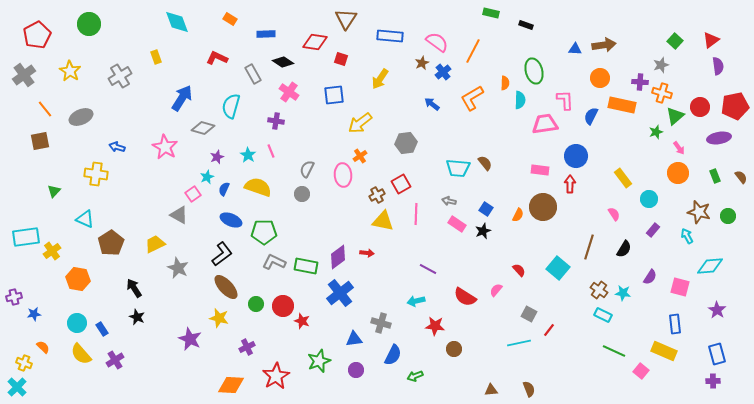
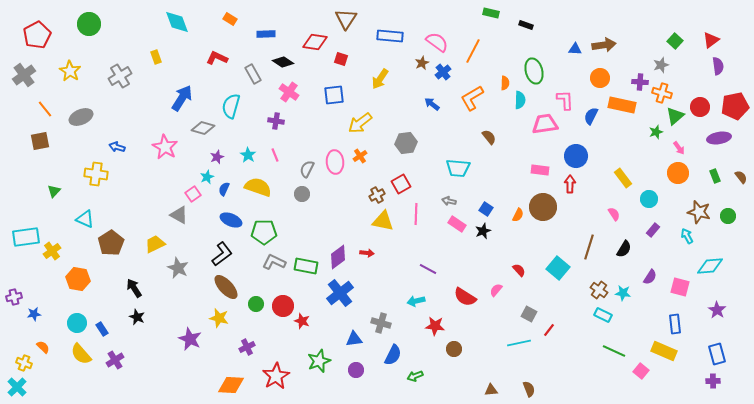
pink line at (271, 151): moved 4 px right, 4 px down
brown semicircle at (485, 163): moved 4 px right, 26 px up
pink ellipse at (343, 175): moved 8 px left, 13 px up
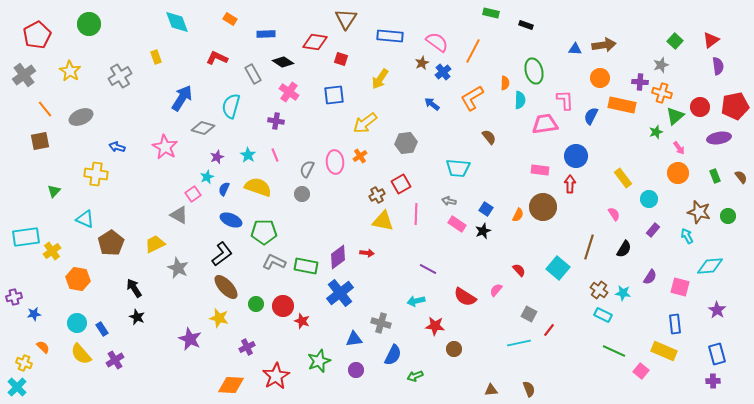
yellow arrow at (360, 123): moved 5 px right
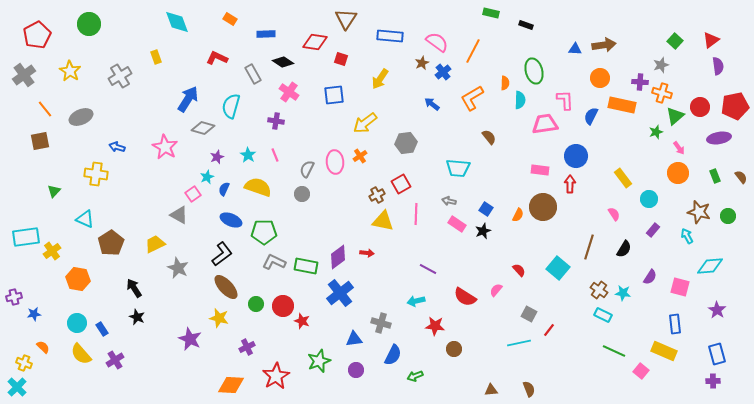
blue arrow at (182, 98): moved 6 px right, 1 px down
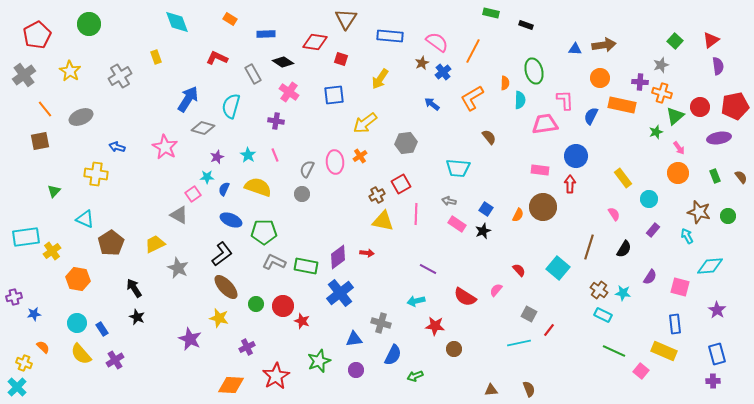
cyan star at (207, 177): rotated 24 degrees clockwise
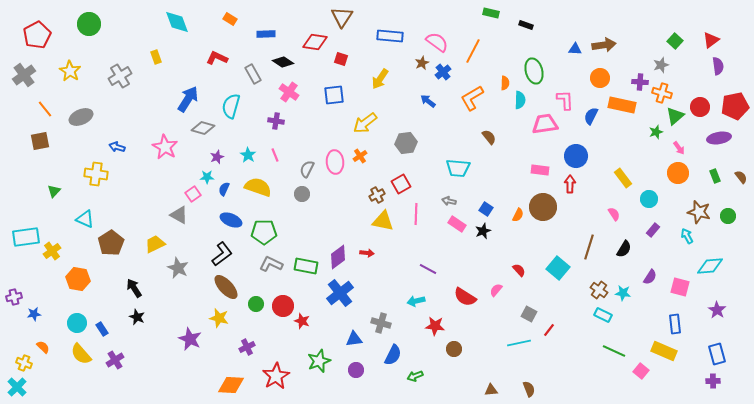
brown triangle at (346, 19): moved 4 px left, 2 px up
blue arrow at (432, 104): moved 4 px left, 3 px up
gray L-shape at (274, 262): moved 3 px left, 2 px down
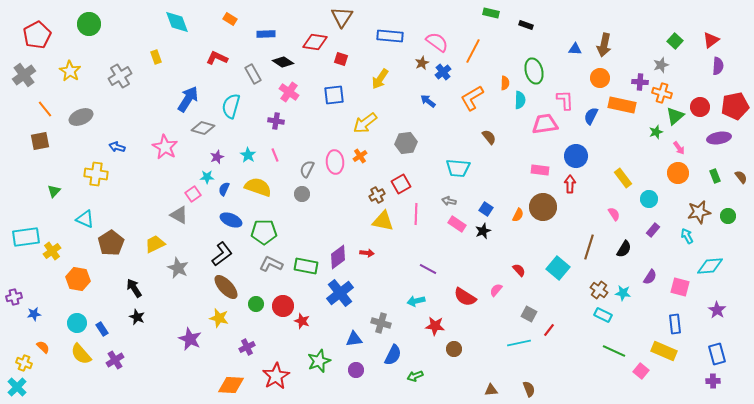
brown arrow at (604, 45): rotated 110 degrees clockwise
purple semicircle at (718, 66): rotated 12 degrees clockwise
brown star at (699, 212): rotated 25 degrees counterclockwise
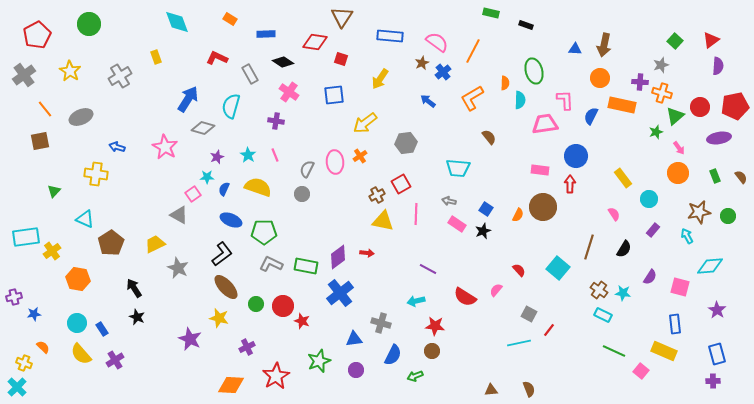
gray rectangle at (253, 74): moved 3 px left
brown circle at (454, 349): moved 22 px left, 2 px down
